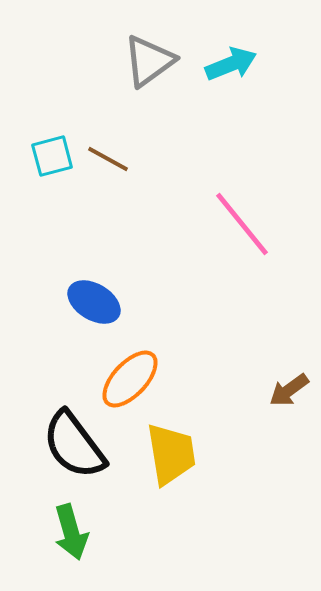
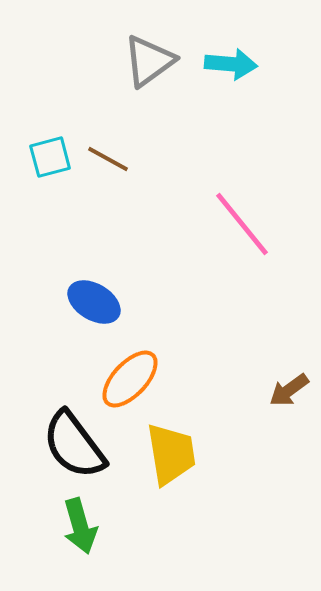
cyan arrow: rotated 27 degrees clockwise
cyan square: moved 2 px left, 1 px down
green arrow: moved 9 px right, 6 px up
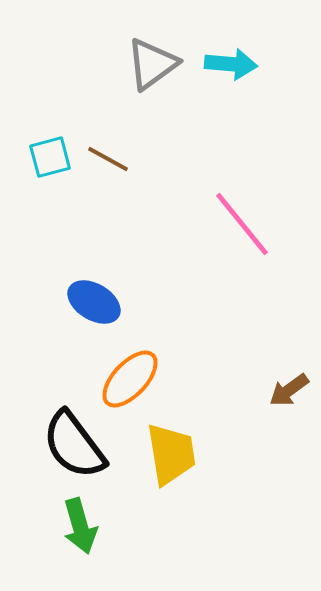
gray triangle: moved 3 px right, 3 px down
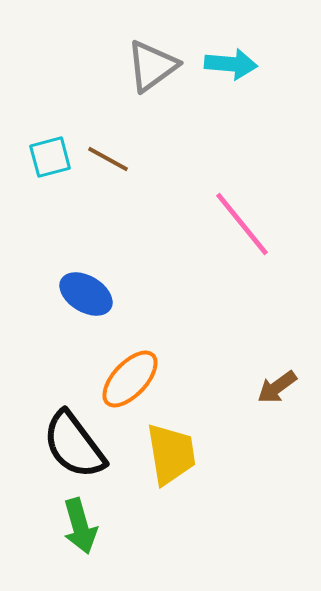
gray triangle: moved 2 px down
blue ellipse: moved 8 px left, 8 px up
brown arrow: moved 12 px left, 3 px up
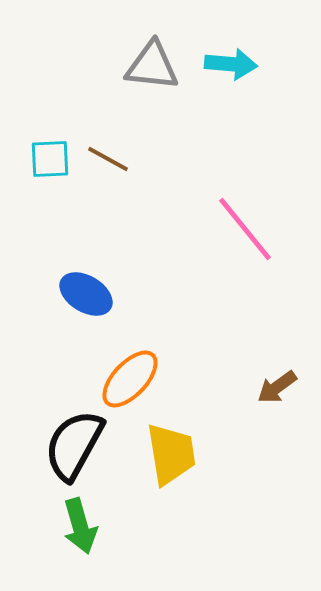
gray triangle: rotated 42 degrees clockwise
cyan square: moved 2 px down; rotated 12 degrees clockwise
pink line: moved 3 px right, 5 px down
black semicircle: rotated 66 degrees clockwise
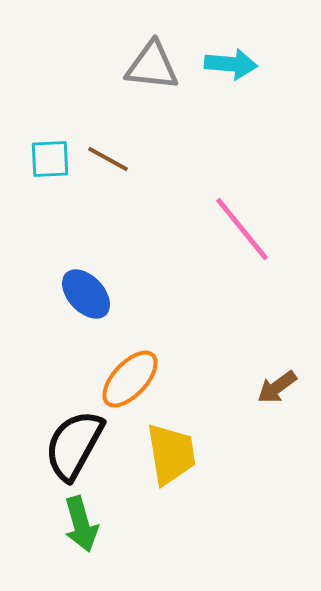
pink line: moved 3 px left
blue ellipse: rotated 16 degrees clockwise
green arrow: moved 1 px right, 2 px up
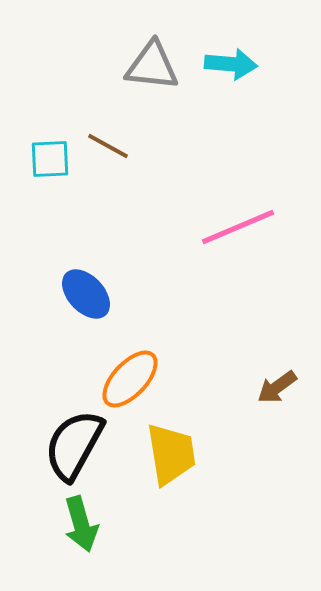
brown line: moved 13 px up
pink line: moved 4 px left, 2 px up; rotated 74 degrees counterclockwise
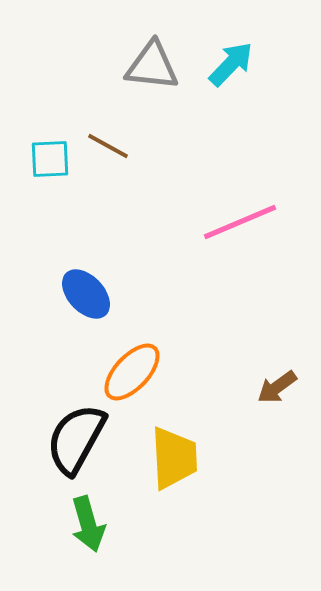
cyan arrow: rotated 51 degrees counterclockwise
pink line: moved 2 px right, 5 px up
orange ellipse: moved 2 px right, 7 px up
black semicircle: moved 2 px right, 6 px up
yellow trapezoid: moved 3 px right, 4 px down; rotated 6 degrees clockwise
green arrow: moved 7 px right
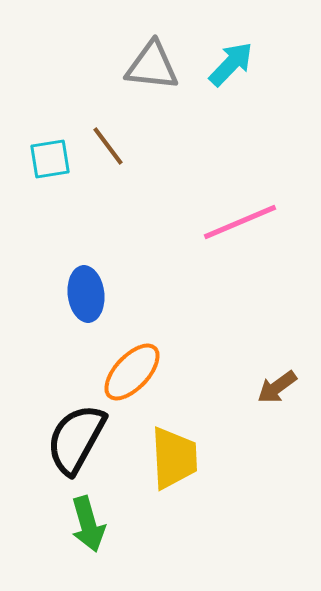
brown line: rotated 24 degrees clockwise
cyan square: rotated 6 degrees counterclockwise
blue ellipse: rotated 36 degrees clockwise
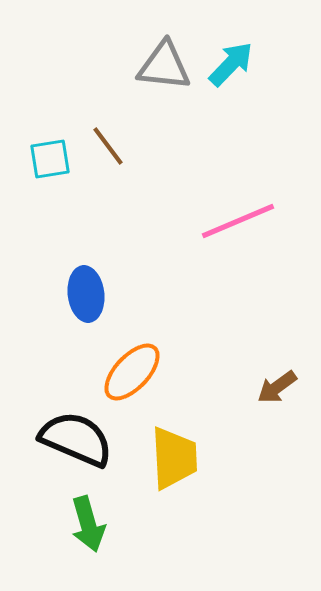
gray triangle: moved 12 px right
pink line: moved 2 px left, 1 px up
black semicircle: rotated 84 degrees clockwise
